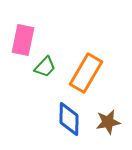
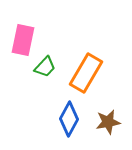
blue diamond: rotated 28 degrees clockwise
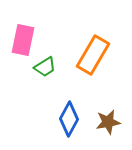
green trapezoid: rotated 15 degrees clockwise
orange rectangle: moved 7 px right, 18 px up
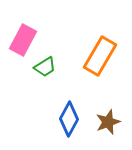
pink rectangle: rotated 16 degrees clockwise
orange rectangle: moved 7 px right, 1 px down
brown star: rotated 10 degrees counterclockwise
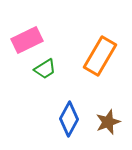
pink rectangle: moved 4 px right; rotated 36 degrees clockwise
green trapezoid: moved 2 px down
